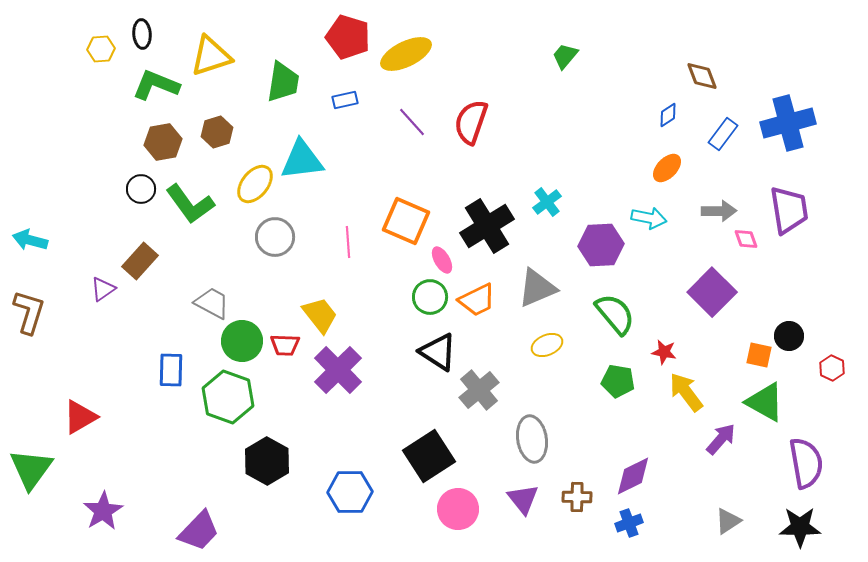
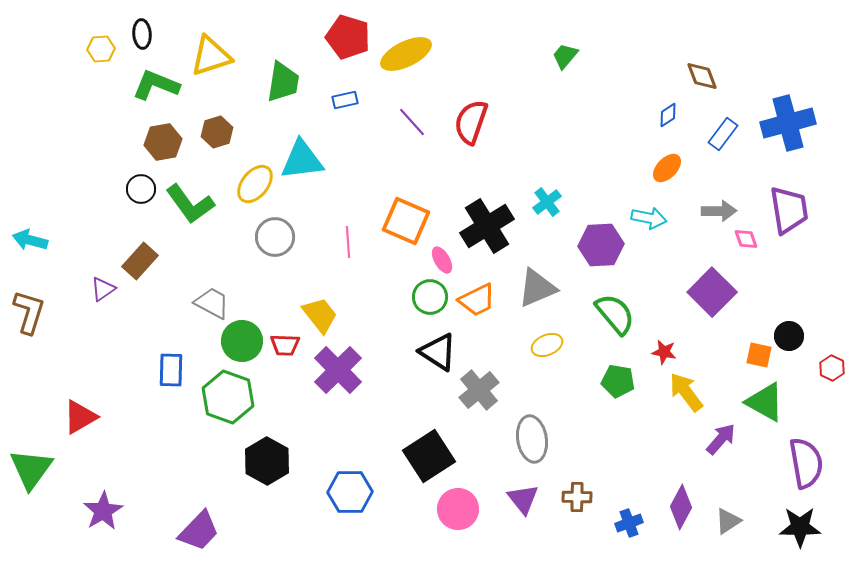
purple diamond at (633, 476): moved 48 px right, 31 px down; rotated 36 degrees counterclockwise
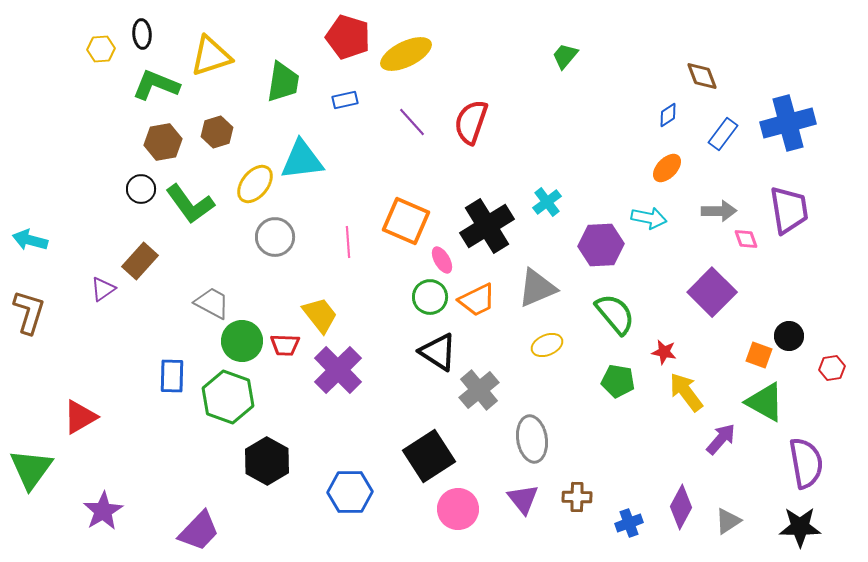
orange square at (759, 355): rotated 8 degrees clockwise
red hexagon at (832, 368): rotated 25 degrees clockwise
blue rectangle at (171, 370): moved 1 px right, 6 px down
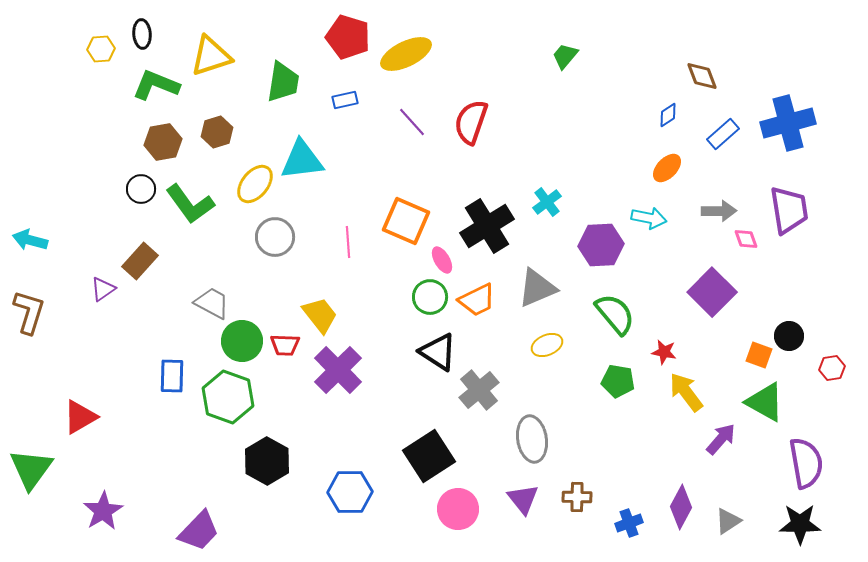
blue rectangle at (723, 134): rotated 12 degrees clockwise
black star at (800, 527): moved 3 px up
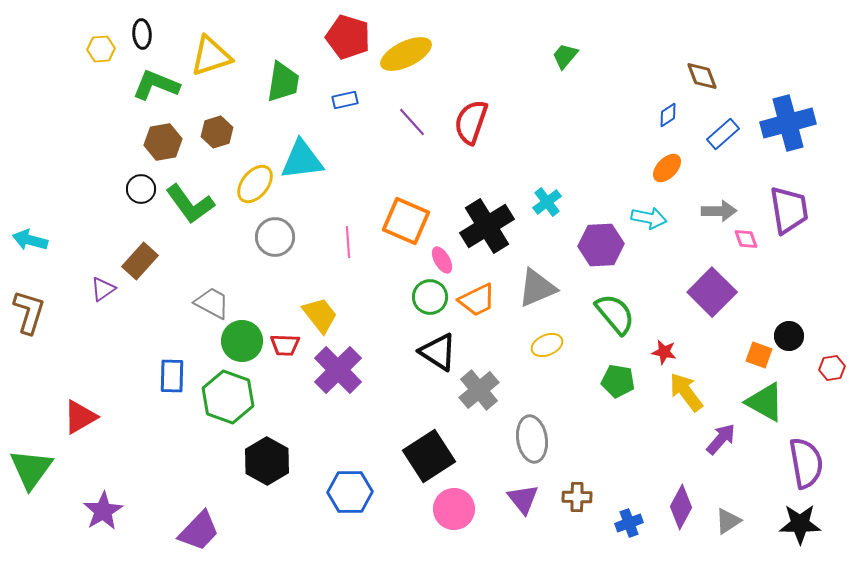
pink circle at (458, 509): moved 4 px left
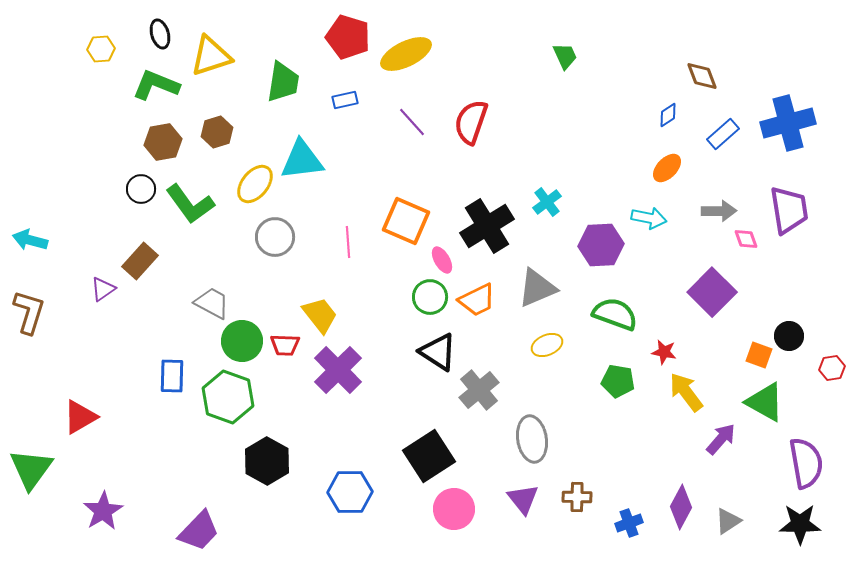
black ellipse at (142, 34): moved 18 px right; rotated 12 degrees counterclockwise
green trapezoid at (565, 56): rotated 116 degrees clockwise
green semicircle at (615, 314): rotated 30 degrees counterclockwise
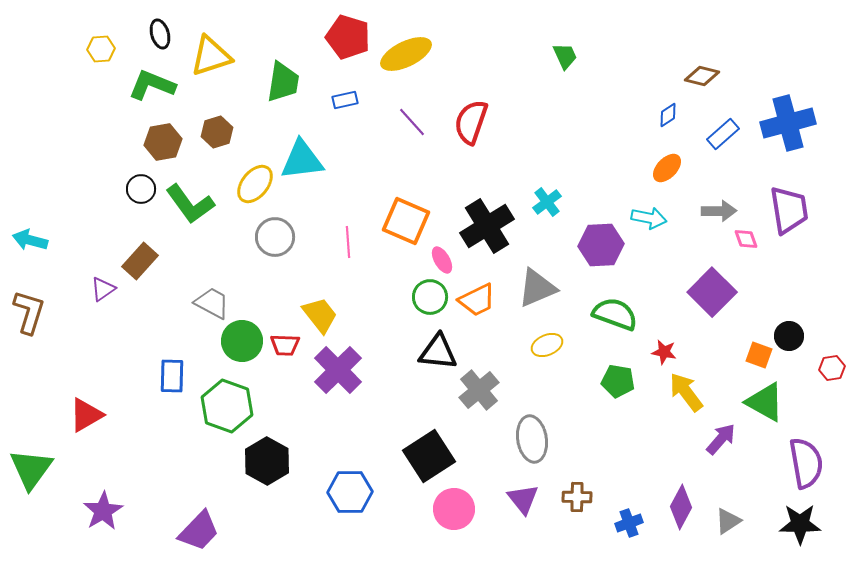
brown diamond at (702, 76): rotated 56 degrees counterclockwise
green L-shape at (156, 85): moved 4 px left
black triangle at (438, 352): rotated 27 degrees counterclockwise
green hexagon at (228, 397): moved 1 px left, 9 px down
red triangle at (80, 417): moved 6 px right, 2 px up
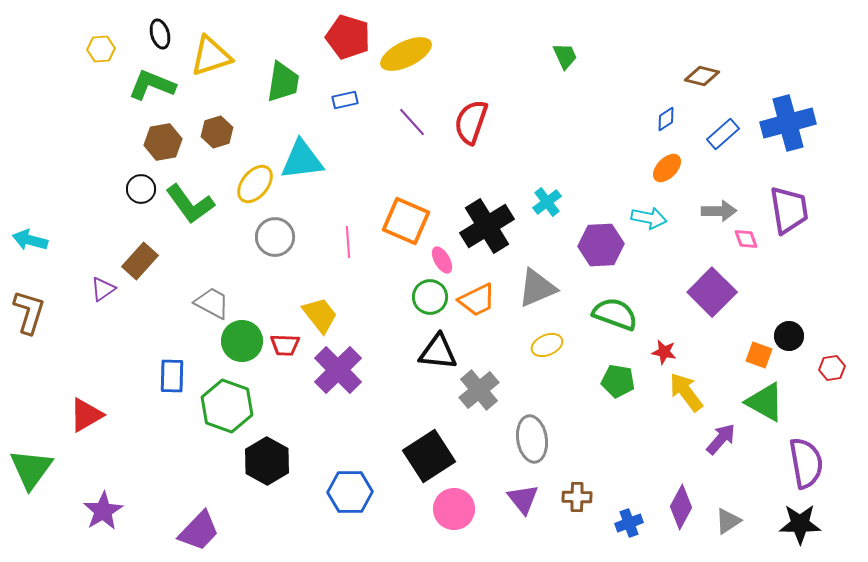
blue diamond at (668, 115): moved 2 px left, 4 px down
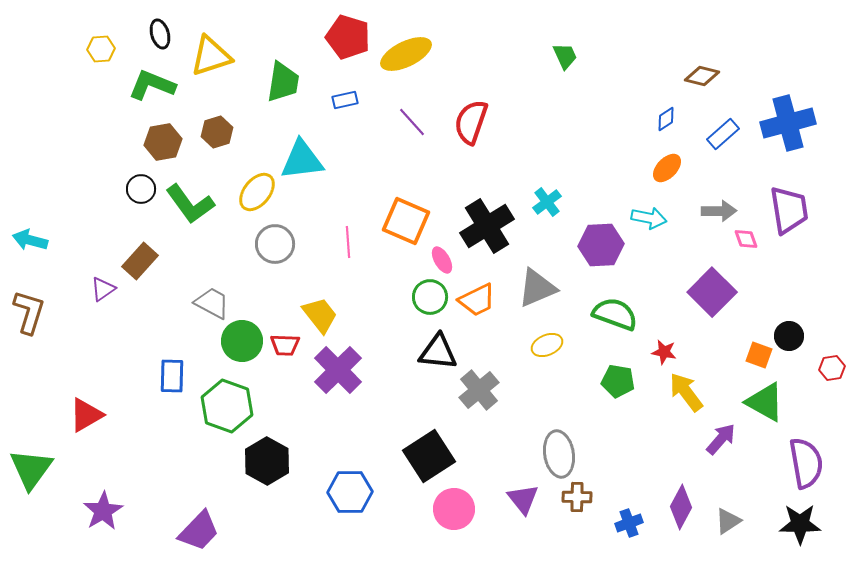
yellow ellipse at (255, 184): moved 2 px right, 8 px down
gray circle at (275, 237): moved 7 px down
gray ellipse at (532, 439): moved 27 px right, 15 px down
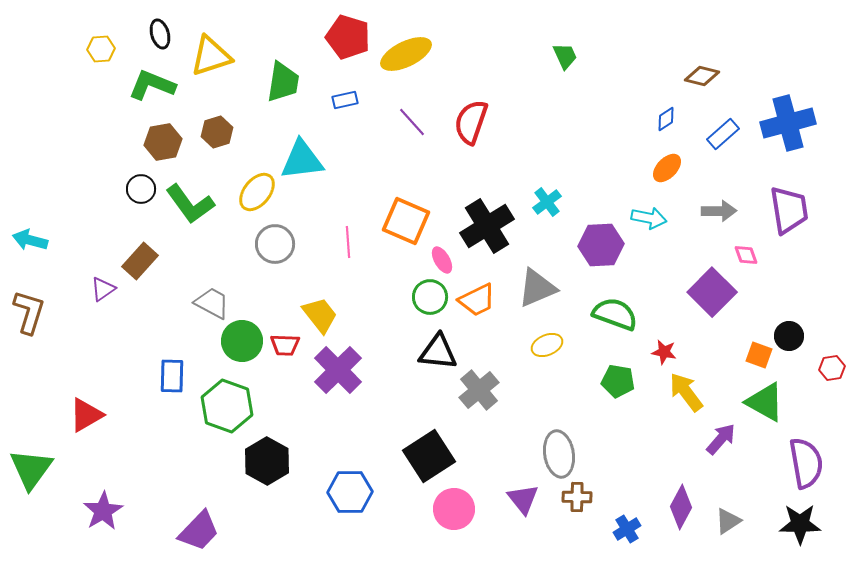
pink diamond at (746, 239): moved 16 px down
blue cross at (629, 523): moved 2 px left, 6 px down; rotated 12 degrees counterclockwise
